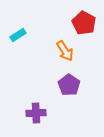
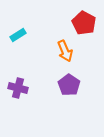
orange arrow: rotated 10 degrees clockwise
purple cross: moved 18 px left, 25 px up; rotated 18 degrees clockwise
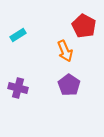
red pentagon: moved 3 px down
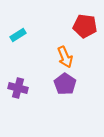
red pentagon: moved 1 px right; rotated 20 degrees counterclockwise
orange arrow: moved 6 px down
purple pentagon: moved 4 px left, 1 px up
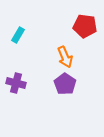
cyan rectangle: rotated 28 degrees counterclockwise
purple cross: moved 2 px left, 5 px up
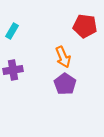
cyan rectangle: moved 6 px left, 4 px up
orange arrow: moved 2 px left
purple cross: moved 3 px left, 13 px up; rotated 24 degrees counterclockwise
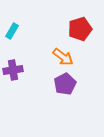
red pentagon: moved 5 px left, 3 px down; rotated 25 degrees counterclockwise
orange arrow: rotated 30 degrees counterclockwise
purple pentagon: rotated 10 degrees clockwise
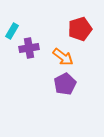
purple cross: moved 16 px right, 22 px up
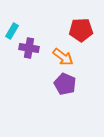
red pentagon: moved 1 px right, 1 px down; rotated 15 degrees clockwise
purple cross: rotated 18 degrees clockwise
purple pentagon: rotated 20 degrees counterclockwise
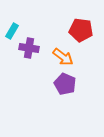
red pentagon: rotated 10 degrees clockwise
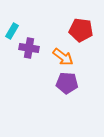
purple pentagon: moved 2 px right, 1 px up; rotated 20 degrees counterclockwise
